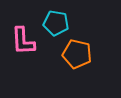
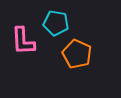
orange pentagon: rotated 12 degrees clockwise
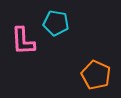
orange pentagon: moved 19 px right, 21 px down
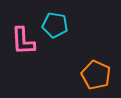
cyan pentagon: moved 1 px left, 2 px down
